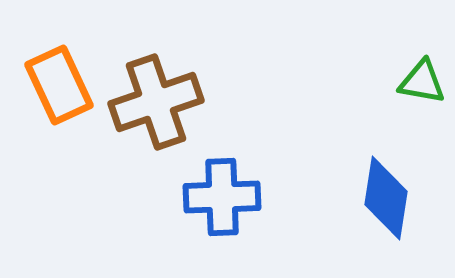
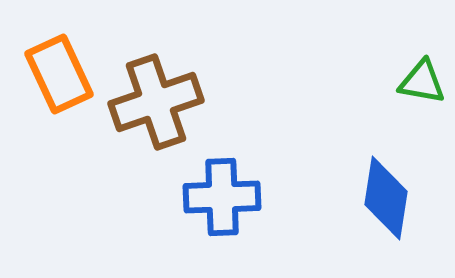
orange rectangle: moved 11 px up
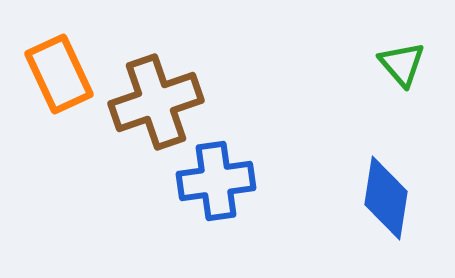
green triangle: moved 20 px left, 18 px up; rotated 39 degrees clockwise
blue cross: moved 6 px left, 16 px up; rotated 6 degrees counterclockwise
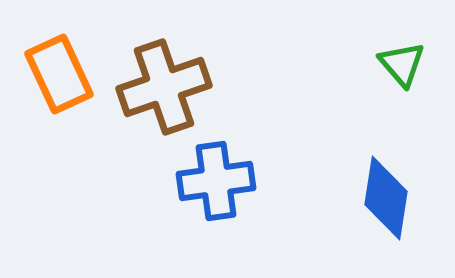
brown cross: moved 8 px right, 15 px up
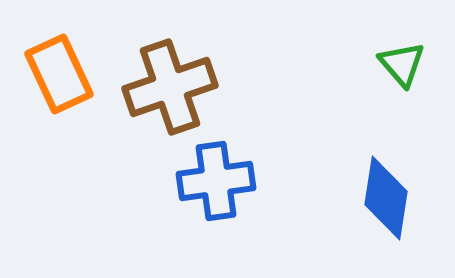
brown cross: moved 6 px right
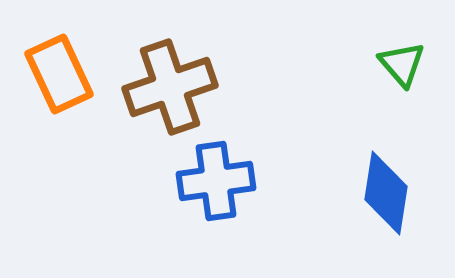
blue diamond: moved 5 px up
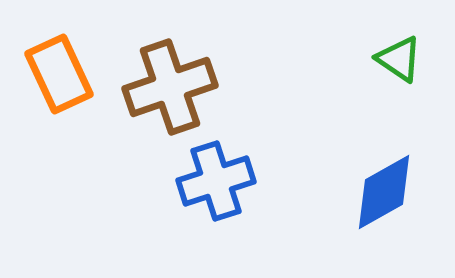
green triangle: moved 3 px left, 5 px up; rotated 15 degrees counterclockwise
blue cross: rotated 10 degrees counterclockwise
blue diamond: moved 2 px left, 1 px up; rotated 52 degrees clockwise
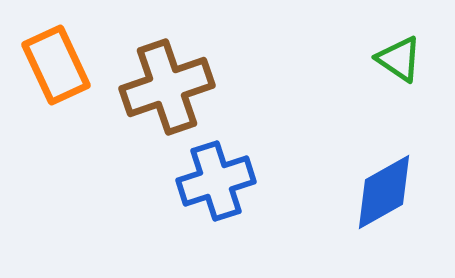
orange rectangle: moved 3 px left, 9 px up
brown cross: moved 3 px left
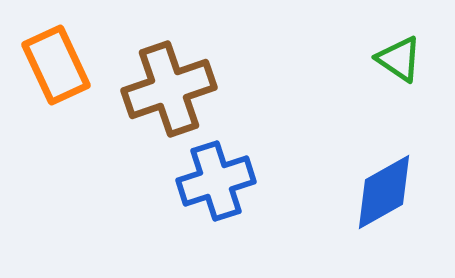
brown cross: moved 2 px right, 2 px down
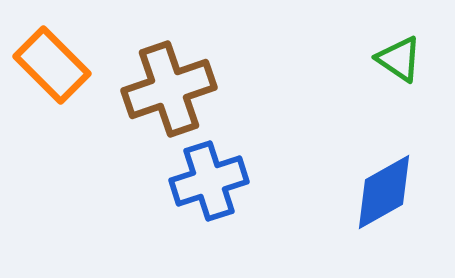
orange rectangle: moved 4 px left; rotated 20 degrees counterclockwise
blue cross: moved 7 px left
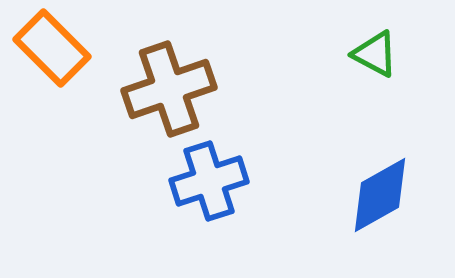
green triangle: moved 24 px left, 5 px up; rotated 6 degrees counterclockwise
orange rectangle: moved 17 px up
blue diamond: moved 4 px left, 3 px down
